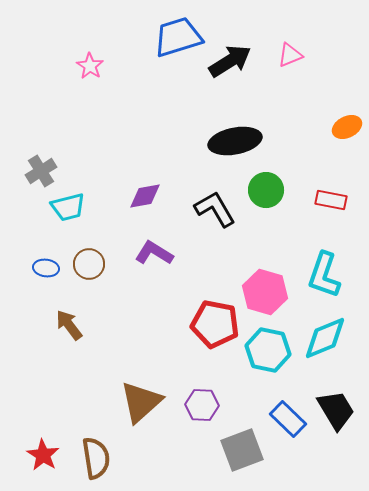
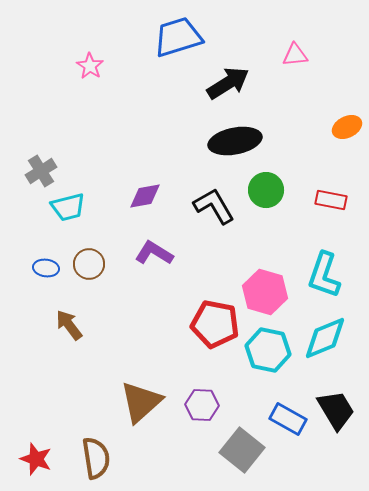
pink triangle: moved 5 px right; rotated 16 degrees clockwise
black arrow: moved 2 px left, 22 px down
black L-shape: moved 1 px left, 3 px up
blue rectangle: rotated 15 degrees counterclockwise
gray square: rotated 30 degrees counterclockwise
red star: moved 7 px left, 4 px down; rotated 12 degrees counterclockwise
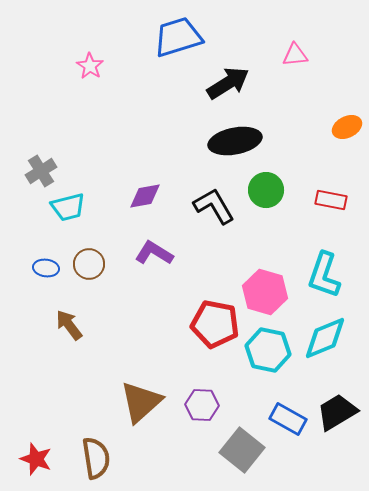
black trapezoid: moved 1 px right, 2 px down; rotated 90 degrees counterclockwise
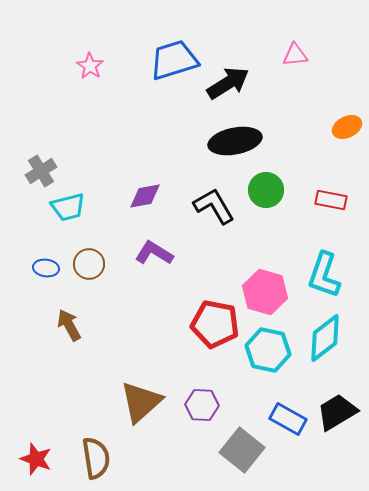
blue trapezoid: moved 4 px left, 23 px down
brown arrow: rotated 8 degrees clockwise
cyan diamond: rotated 15 degrees counterclockwise
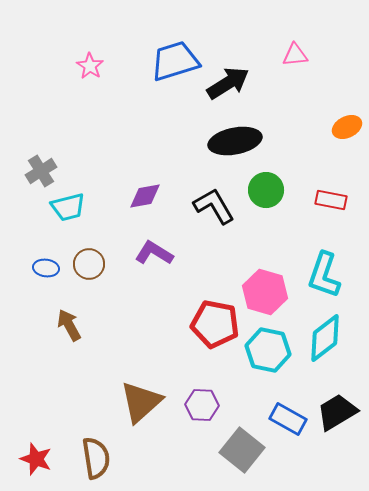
blue trapezoid: moved 1 px right, 1 px down
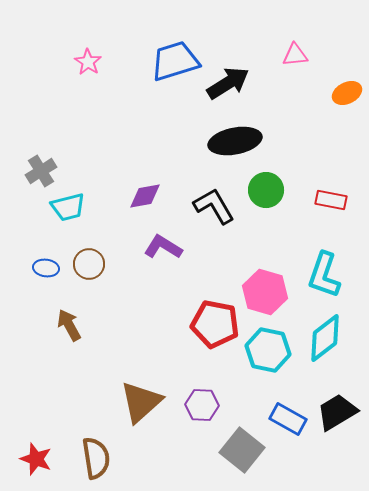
pink star: moved 2 px left, 4 px up
orange ellipse: moved 34 px up
purple L-shape: moved 9 px right, 6 px up
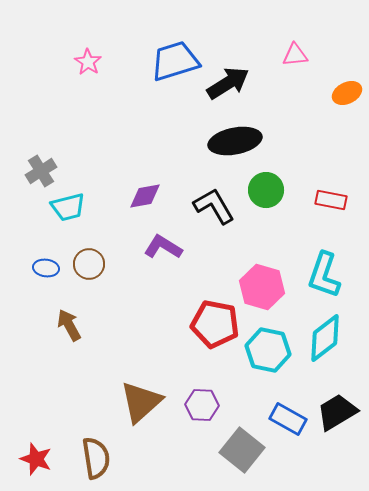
pink hexagon: moved 3 px left, 5 px up
